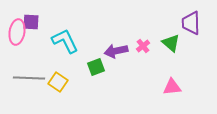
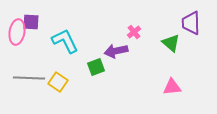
pink cross: moved 9 px left, 14 px up
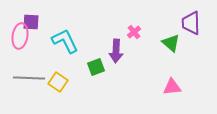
pink ellipse: moved 3 px right, 4 px down
purple arrow: rotated 75 degrees counterclockwise
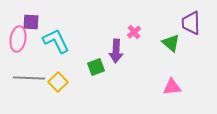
pink ellipse: moved 2 px left, 3 px down
cyan L-shape: moved 9 px left
yellow square: rotated 12 degrees clockwise
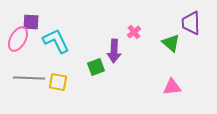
pink ellipse: rotated 20 degrees clockwise
purple arrow: moved 2 px left
yellow square: rotated 36 degrees counterclockwise
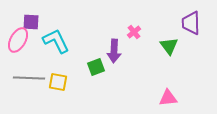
pink ellipse: moved 1 px down
green triangle: moved 2 px left, 3 px down; rotated 12 degrees clockwise
pink triangle: moved 4 px left, 11 px down
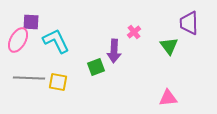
purple trapezoid: moved 2 px left
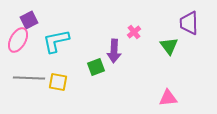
purple square: moved 2 px left, 2 px up; rotated 30 degrees counterclockwise
cyan L-shape: rotated 76 degrees counterclockwise
